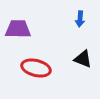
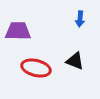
purple trapezoid: moved 2 px down
black triangle: moved 8 px left, 2 px down
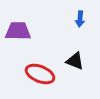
red ellipse: moved 4 px right, 6 px down; rotated 8 degrees clockwise
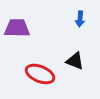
purple trapezoid: moved 1 px left, 3 px up
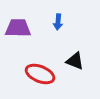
blue arrow: moved 22 px left, 3 px down
purple trapezoid: moved 1 px right
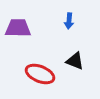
blue arrow: moved 11 px right, 1 px up
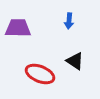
black triangle: rotated 12 degrees clockwise
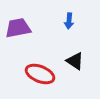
purple trapezoid: rotated 12 degrees counterclockwise
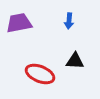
purple trapezoid: moved 1 px right, 5 px up
black triangle: rotated 30 degrees counterclockwise
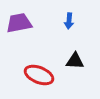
red ellipse: moved 1 px left, 1 px down
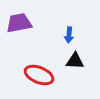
blue arrow: moved 14 px down
